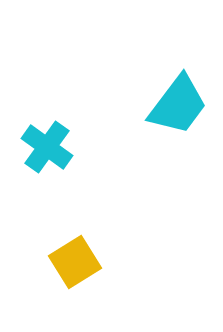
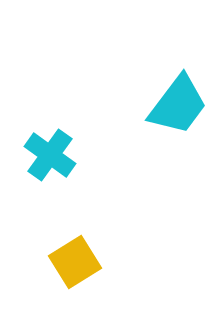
cyan cross: moved 3 px right, 8 px down
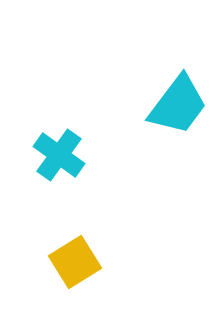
cyan cross: moved 9 px right
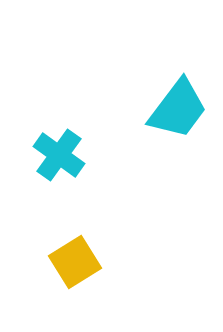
cyan trapezoid: moved 4 px down
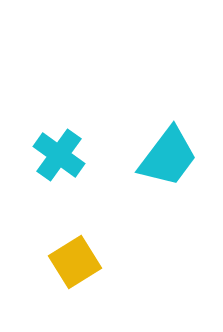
cyan trapezoid: moved 10 px left, 48 px down
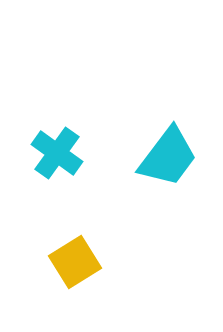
cyan cross: moved 2 px left, 2 px up
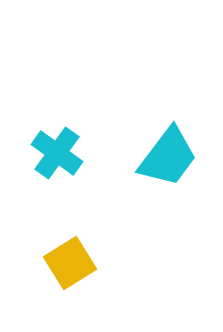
yellow square: moved 5 px left, 1 px down
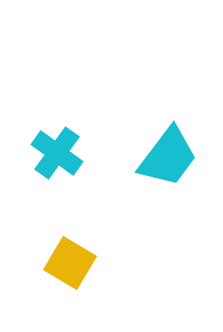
yellow square: rotated 27 degrees counterclockwise
